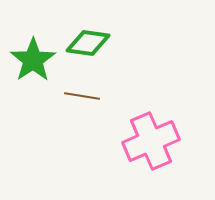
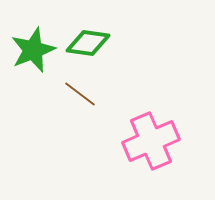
green star: moved 10 px up; rotated 12 degrees clockwise
brown line: moved 2 px left, 2 px up; rotated 28 degrees clockwise
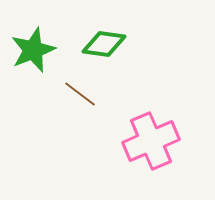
green diamond: moved 16 px right, 1 px down
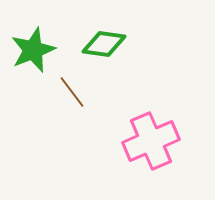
brown line: moved 8 px left, 2 px up; rotated 16 degrees clockwise
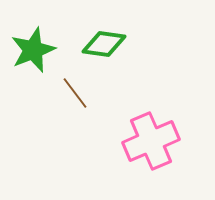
brown line: moved 3 px right, 1 px down
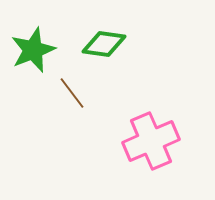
brown line: moved 3 px left
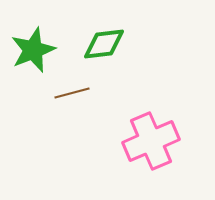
green diamond: rotated 15 degrees counterclockwise
brown line: rotated 68 degrees counterclockwise
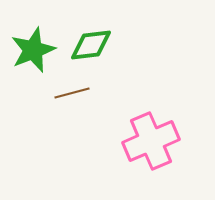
green diamond: moved 13 px left, 1 px down
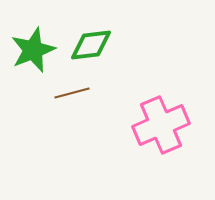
pink cross: moved 10 px right, 16 px up
